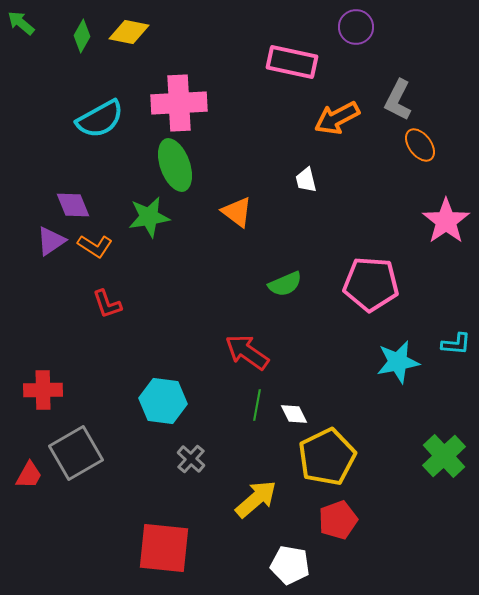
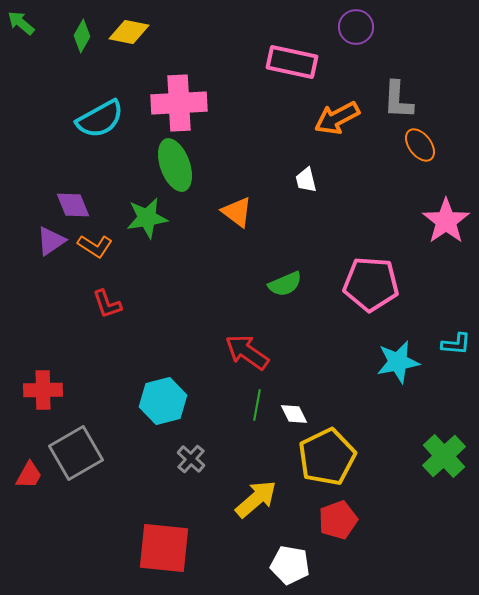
gray L-shape: rotated 24 degrees counterclockwise
green star: moved 2 px left, 1 px down
cyan hexagon: rotated 21 degrees counterclockwise
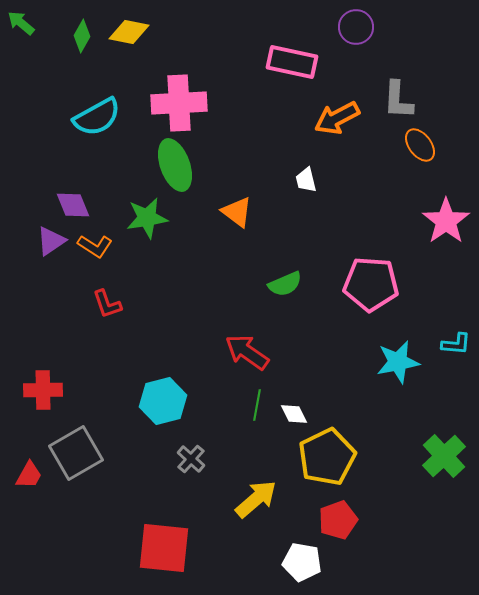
cyan semicircle: moved 3 px left, 2 px up
white pentagon: moved 12 px right, 3 px up
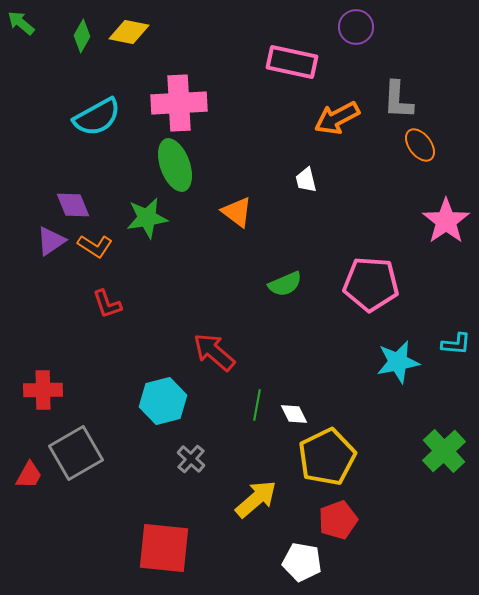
red arrow: moved 33 px left; rotated 6 degrees clockwise
green cross: moved 5 px up
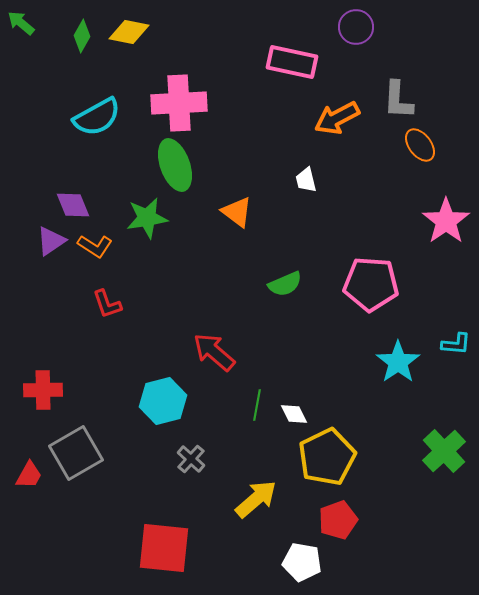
cyan star: rotated 24 degrees counterclockwise
